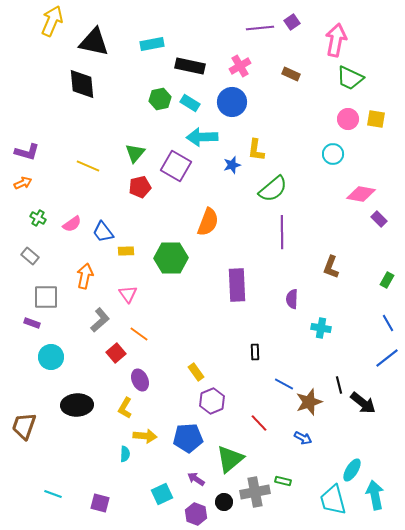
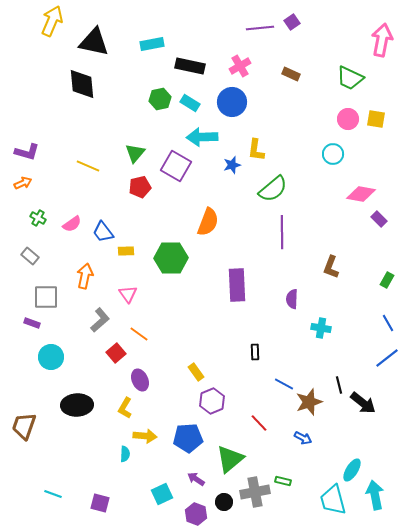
pink arrow at (336, 40): moved 46 px right
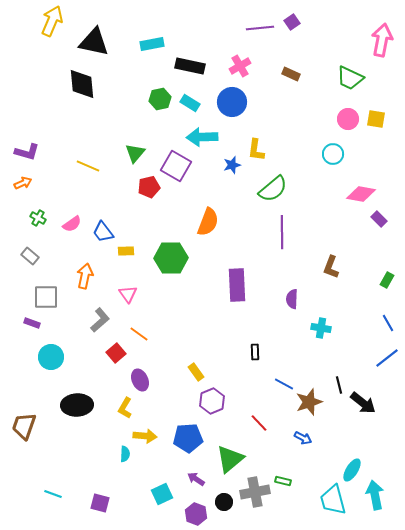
red pentagon at (140, 187): moved 9 px right
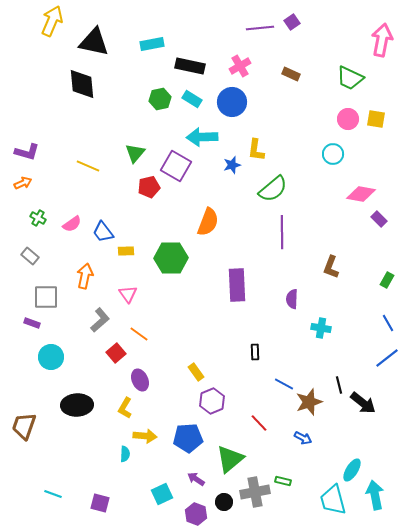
cyan rectangle at (190, 103): moved 2 px right, 4 px up
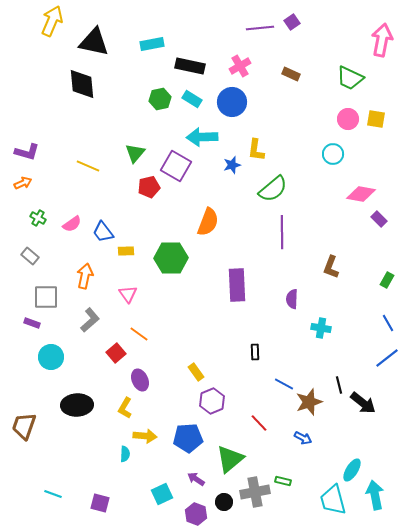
gray L-shape at (100, 320): moved 10 px left
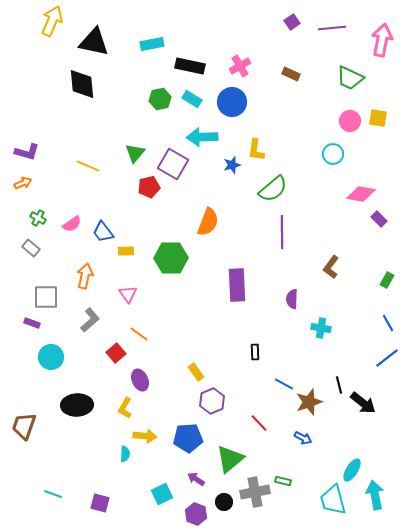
purple line at (260, 28): moved 72 px right
pink circle at (348, 119): moved 2 px right, 2 px down
yellow square at (376, 119): moved 2 px right, 1 px up
purple square at (176, 166): moved 3 px left, 2 px up
gray rectangle at (30, 256): moved 1 px right, 8 px up
brown L-shape at (331, 267): rotated 15 degrees clockwise
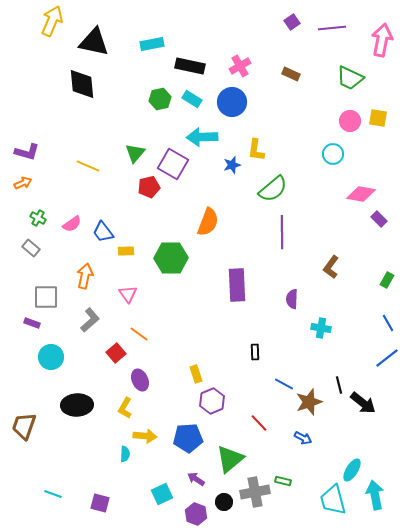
yellow rectangle at (196, 372): moved 2 px down; rotated 18 degrees clockwise
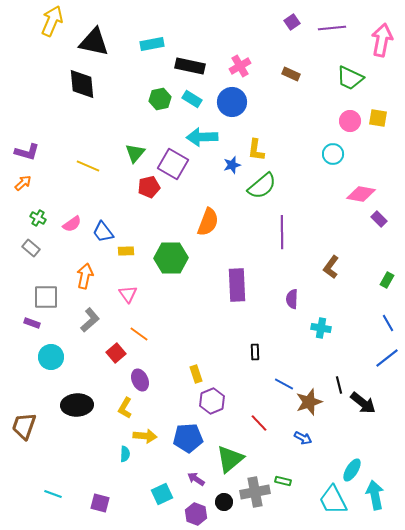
orange arrow at (23, 183): rotated 18 degrees counterclockwise
green semicircle at (273, 189): moved 11 px left, 3 px up
cyan trapezoid at (333, 500): rotated 12 degrees counterclockwise
